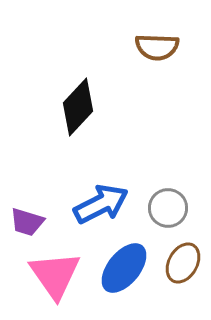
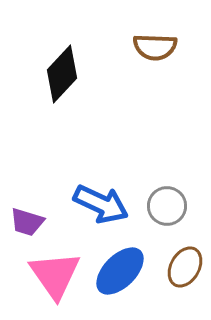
brown semicircle: moved 2 px left
black diamond: moved 16 px left, 33 px up
blue arrow: rotated 52 degrees clockwise
gray circle: moved 1 px left, 2 px up
brown ellipse: moved 2 px right, 4 px down
blue ellipse: moved 4 px left, 3 px down; rotated 6 degrees clockwise
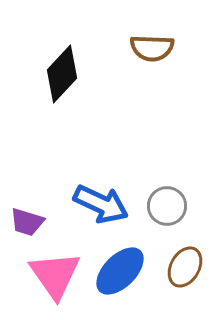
brown semicircle: moved 3 px left, 1 px down
